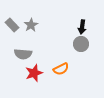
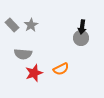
gray circle: moved 6 px up
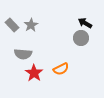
black arrow: moved 3 px right, 4 px up; rotated 112 degrees clockwise
red star: rotated 18 degrees counterclockwise
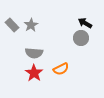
gray semicircle: moved 11 px right, 1 px up
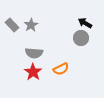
red star: moved 1 px left, 1 px up
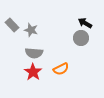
gray star: moved 5 px down; rotated 24 degrees counterclockwise
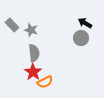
gray semicircle: rotated 102 degrees counterclockwise
orange semicircle: moved 16 px left, 13 px down
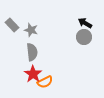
gray circle: moved 3 px right, 1 px up
gray semicircle: moved 2 px left, 1 px up
red star: moved 2 px down
